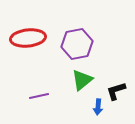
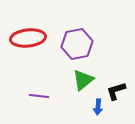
green triangle: moved 1 px right
purple line: rotated 18 degrees clockwise
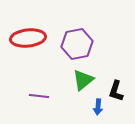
black L-shape: rotated 55 degrees counterclockwise
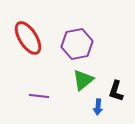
red ellipse: rotated 64 degrees clockwise
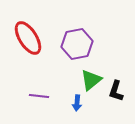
green triangle: moved 8 px right
blue arrow: moved 21 px left, 4 px up
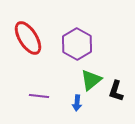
purple hexagon: rotated 20 degrees counterclockwise
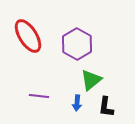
red ellipse: moved 2 px up
black L-shape: moved 10 px left, 16 px down; rotated 10 degrees counterclockwise
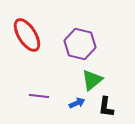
red ellipse: moved 1 px left, 1 px up
purple hexagon: moved 3 px right; rotated 16 degrees counterclockwise
green triangle: moved 1 px right
blue arrow: rotated 119 degrees counterclockwise
